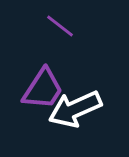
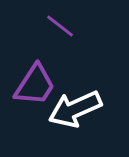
purple trapezoid: moved 8 px left, 4 px up
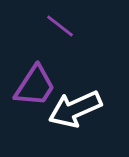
purple trapezoid: moved 1 px down
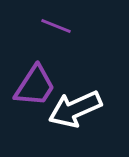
purple line: moved 4 px left; rotated 16 degrees counterclockwise
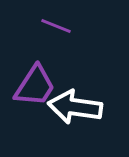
white arrow: moved 2 px up; rotated 32 degrees clockwise
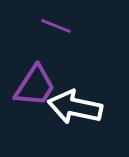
white arrow: rotated 4 degrees clockwise
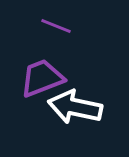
purple trapezoid: moved 7 px right, 8 px up; rotated 144 degrees counterclockwise
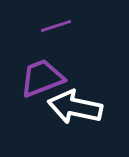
purple line: rotated 40 degrees counterclockwise
